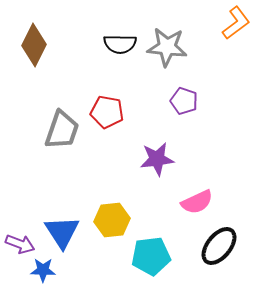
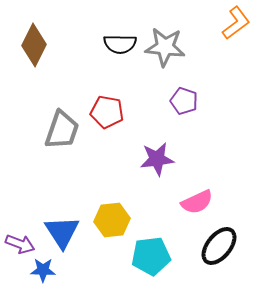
gray star: moved 2 px left
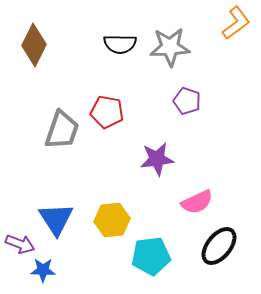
gray star: moved 5 px right; rotated 9 degrees counterclockwise
purple pentagon: moved 3 px right
blue triangle: moved 6 px left, 13 px up
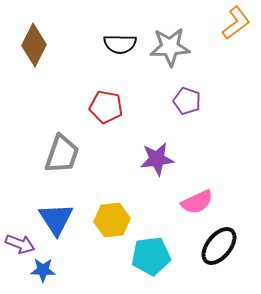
red pentagon: moved 1 px left, 5 px up
gray trapezoid: moved 24 px down
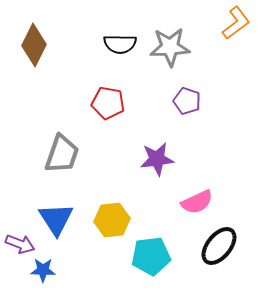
red pentagon: moved 2 px right, 4 px up
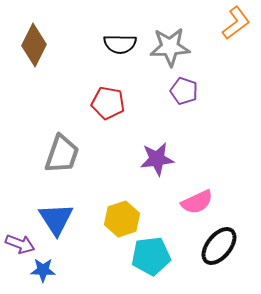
purple pentagon: moved 3 px left, 10 px up
yellow hexagon: moved 10 px right, 1 px up; rotated 12 degrees counterclockwise
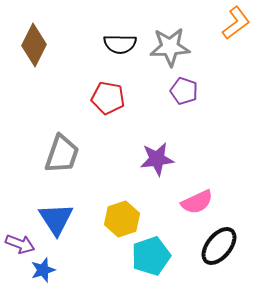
red pentagon: moved 5 px up
cyan pentagon: rotated 12 degrees counterclockwise
blue star: rotated 20 degrees counterclockwise
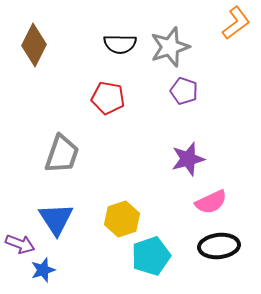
gray star: rotated 15 degrees counterclockwise
purple star: moved 31 px right; rotated 8 degrees counterclockwise
pink semicircle: moved 14 px right
black ellipse: rotated 45 degrees clockwise
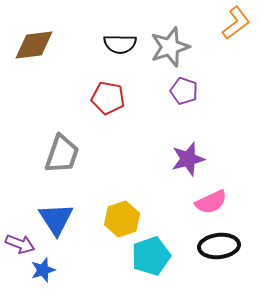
brown diamond: rotated 57 degrees clockwise
